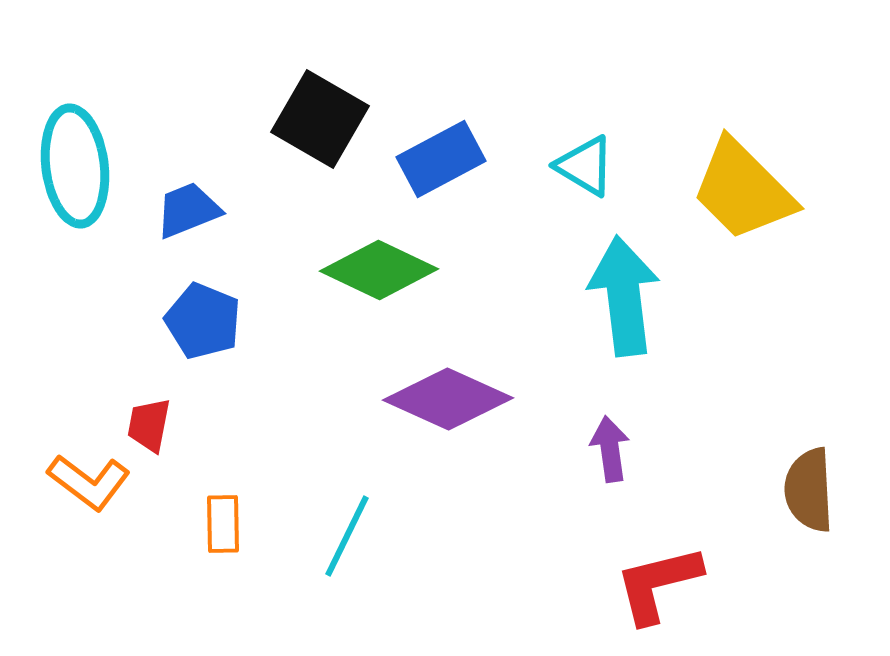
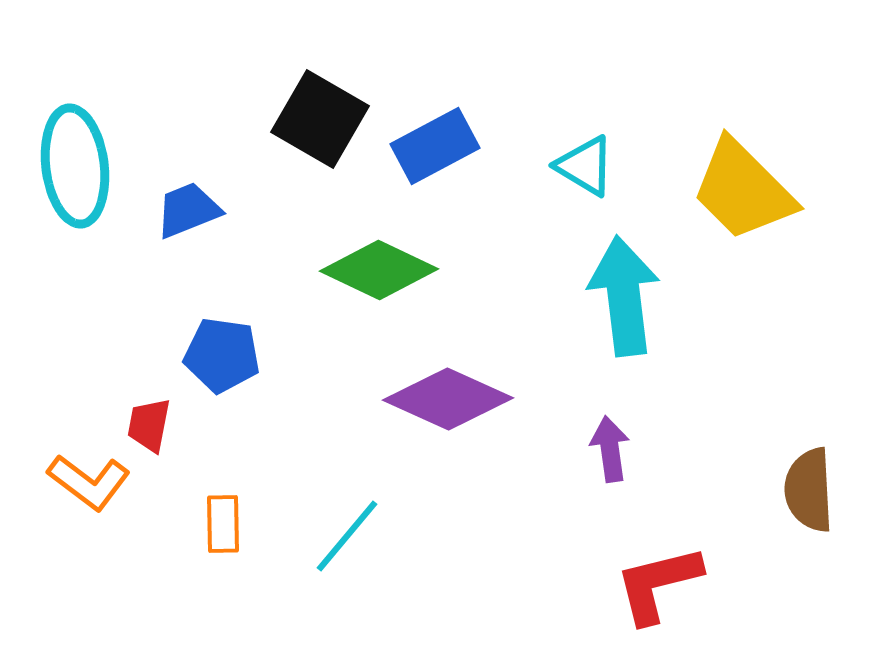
blue rectangle: moved 6 px left, 13 px up
blue pentagon: moved 19 px right, 34 px down; rotated 14 degrees counterclockwise
cyan line: rotated 14 degrees clockwise
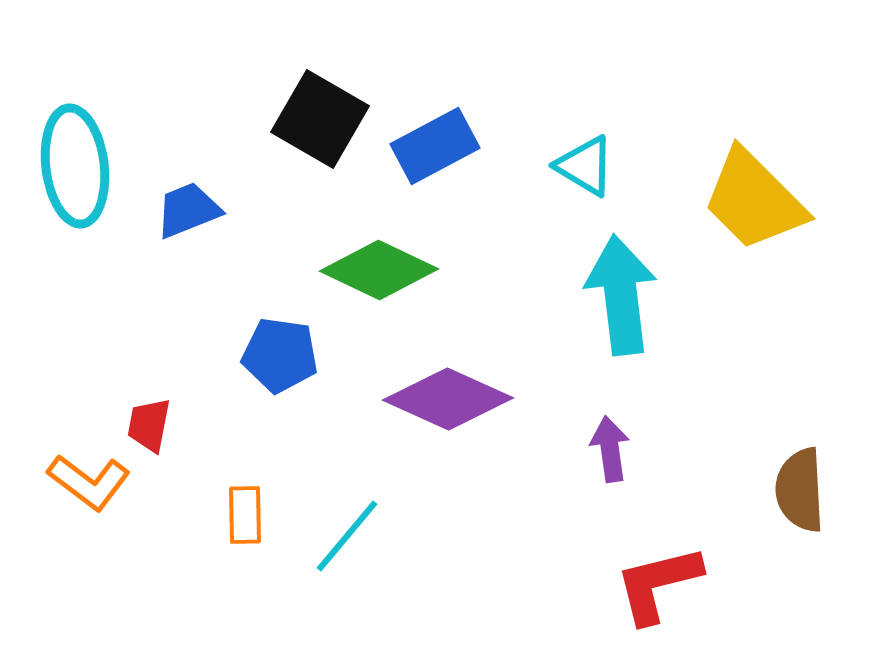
yellow trapezoid: moved 11 px right, 10 px down
cyan arrow: moved 3 px left, 1 px up
blue pentagon: moved 58 px right
brown semicircle: moved 9 px left
orange rectangle: moved 22 px right, 9 px up
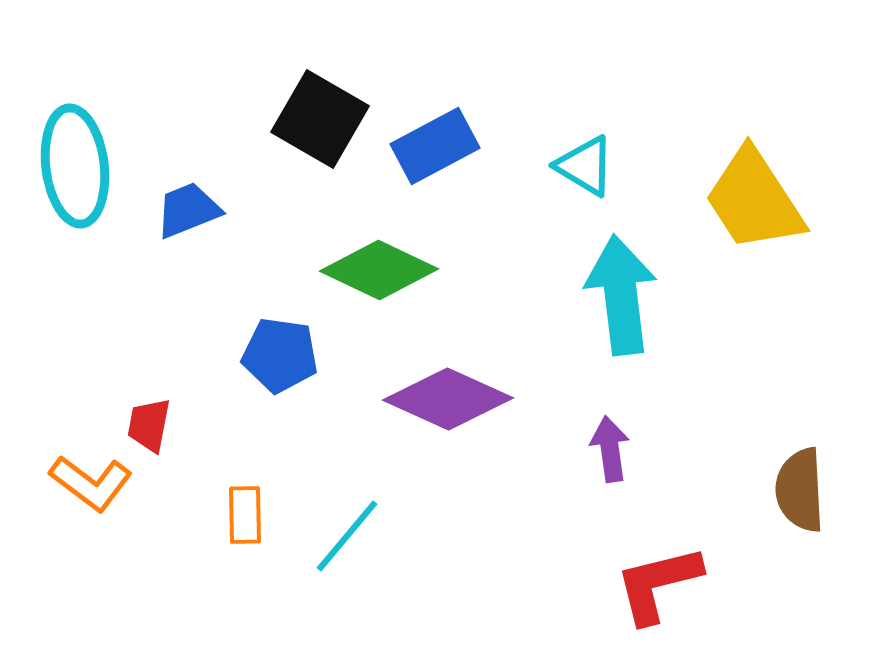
yellow trapezoid: rotated 12 degrees clockwise
orange L-shape: moved 2 px right, 1 px down
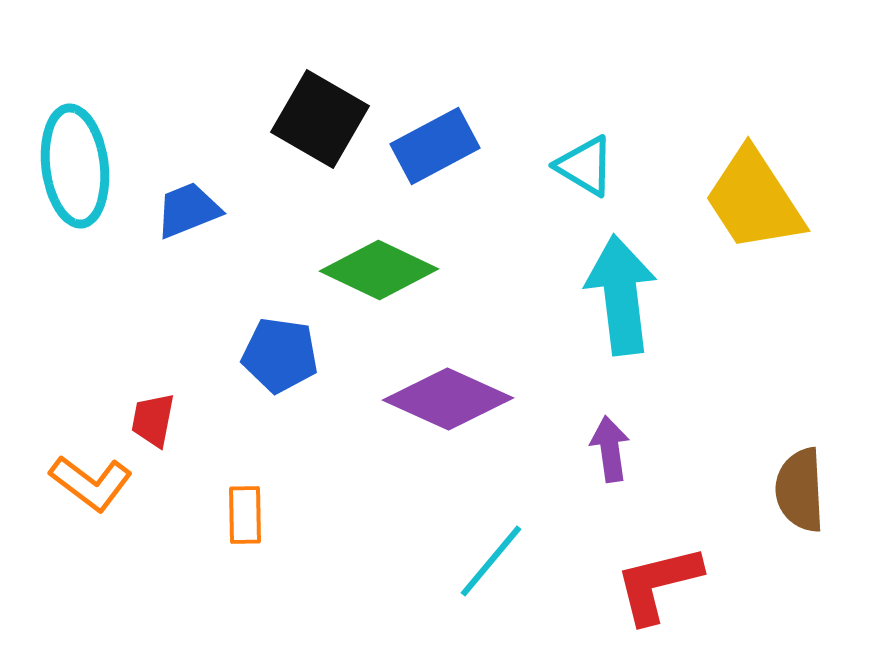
red trapezoid: moved 4 px right, 5 px up
cyan line: moved 144 px right, 25 px down
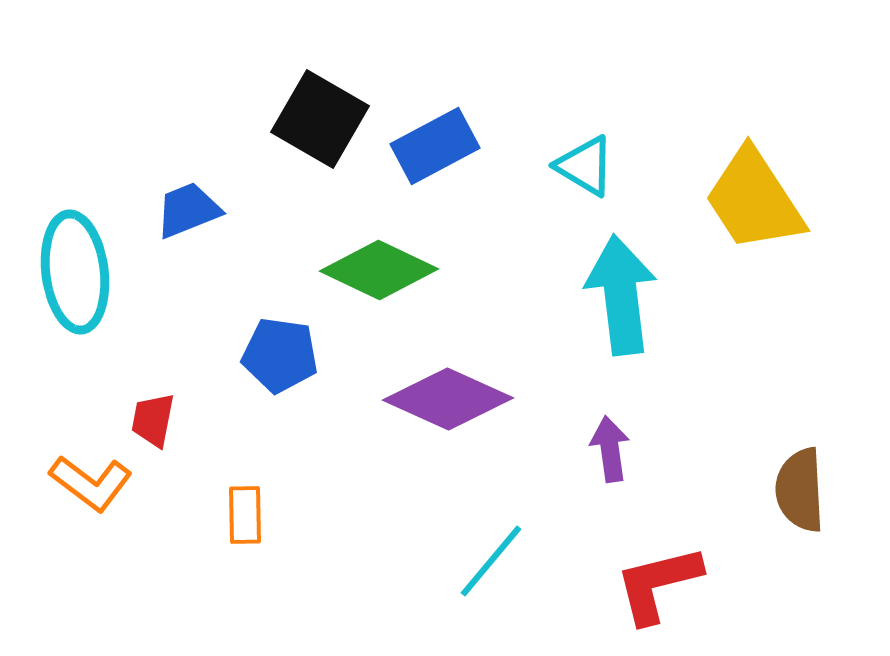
cyan ellipse: moved 106 px down
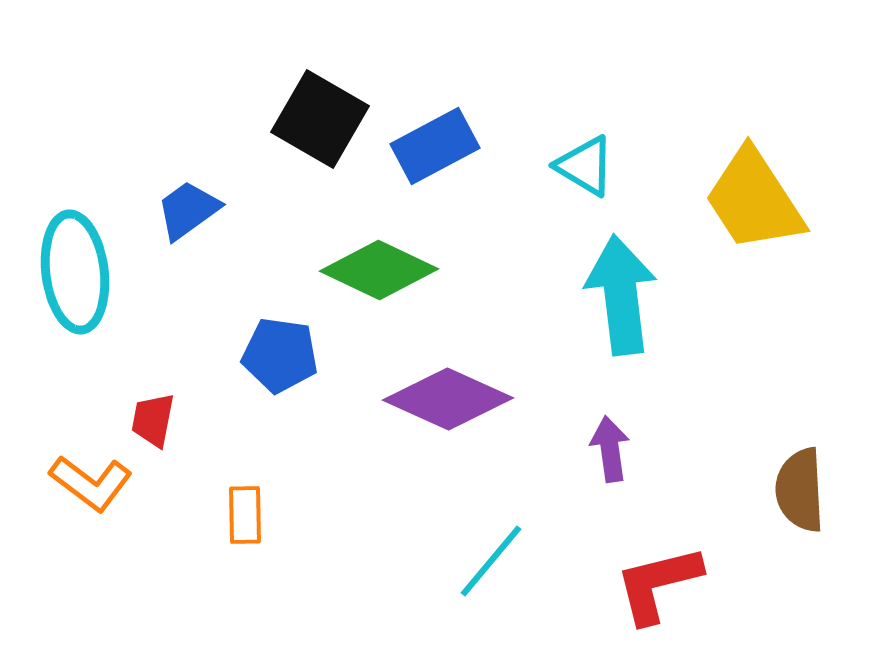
blue trapezoid: rotated 14 degrees counterclockwise
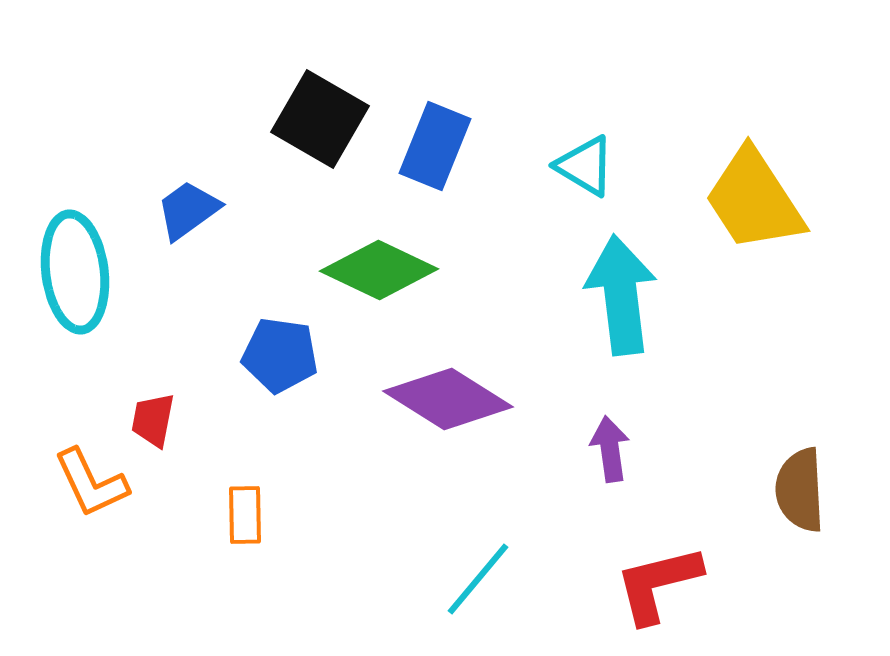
blue rectangle: rotated 40 degrees counterclockwise
purple diamond: rotated 8 degrees clockwise
orange L-shape: rotated 28 degrees clockwise
cyan line: moved 13 px left, 18 px down
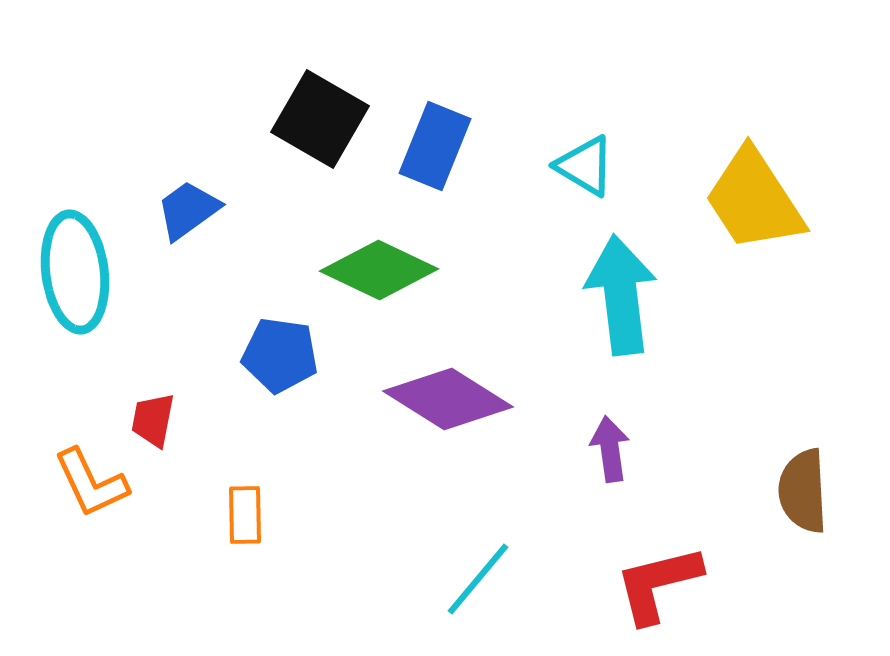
brown semicircle: moved 3 px right, 1 px down
